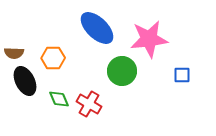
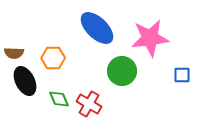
pink star: moved 1 px right, 1 px up
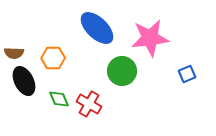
blue square: moved 5 px right, 1 px up; rotated 24 degrees counterclockwise
black ellipse: moved 1 px left
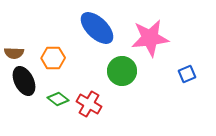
green diamond: moved 1 px left; rotated 30 degrees counterclockwise
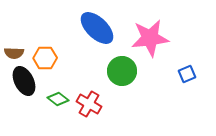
orange hexagon: moved 8 px left
